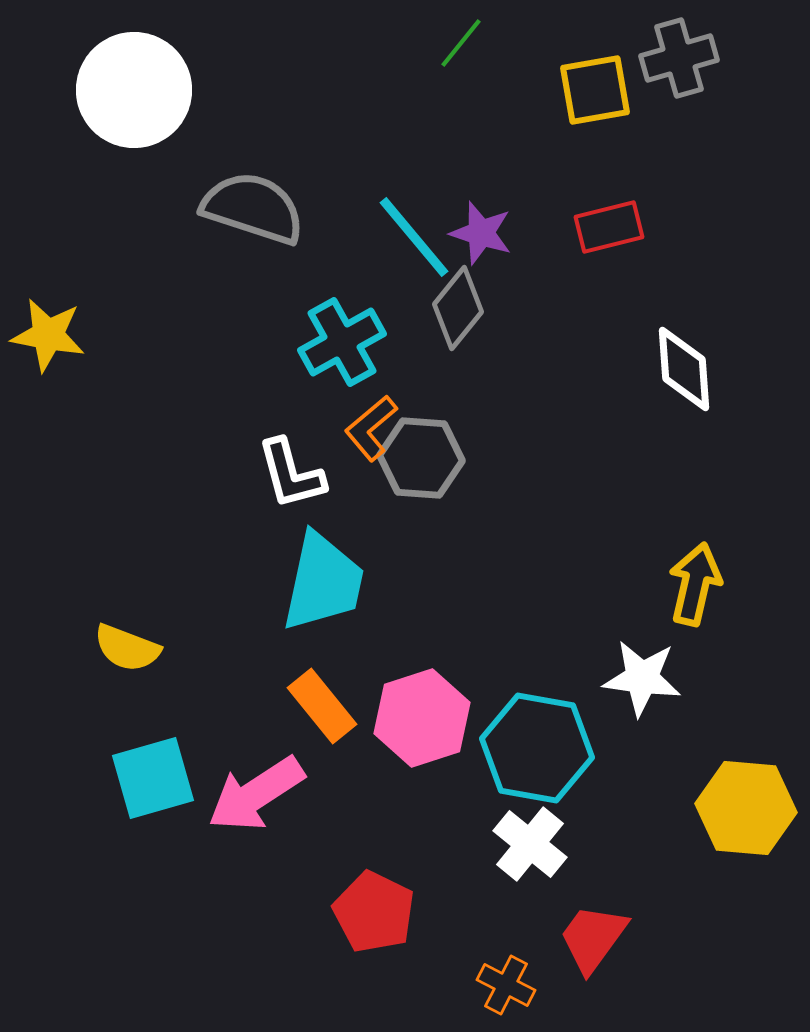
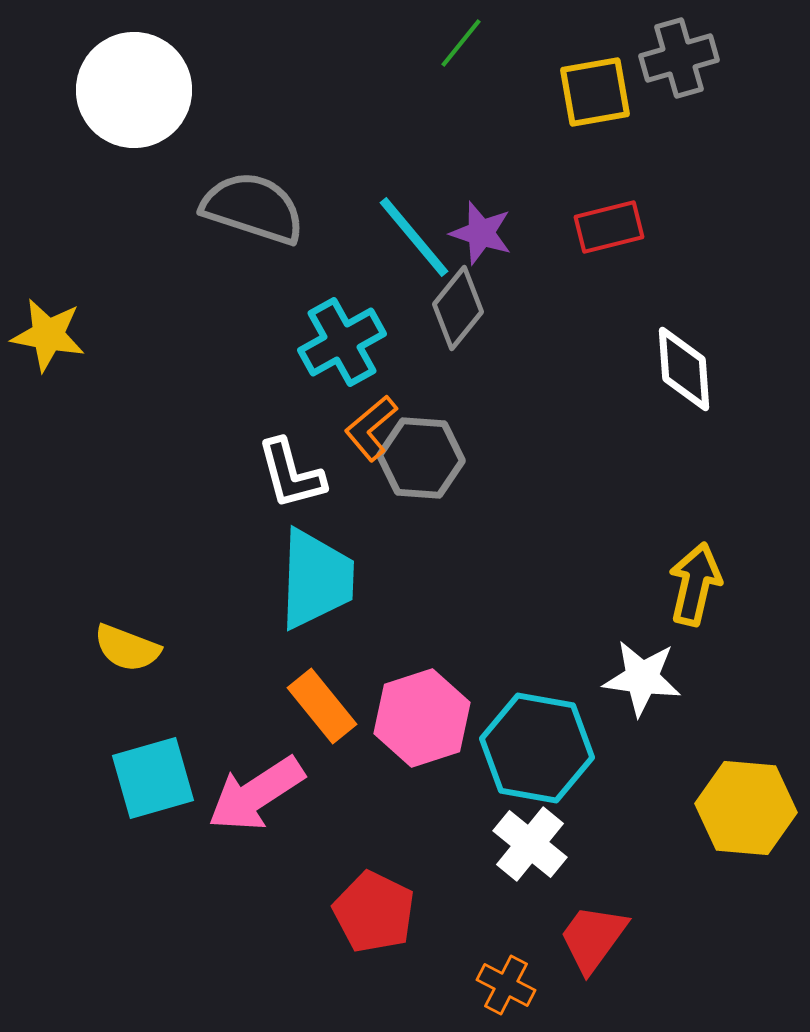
yellow square: moved 2 px down
cyan trapezoid: moved 7 px left, 3 px up; rotated 10 degrees counterclockwise
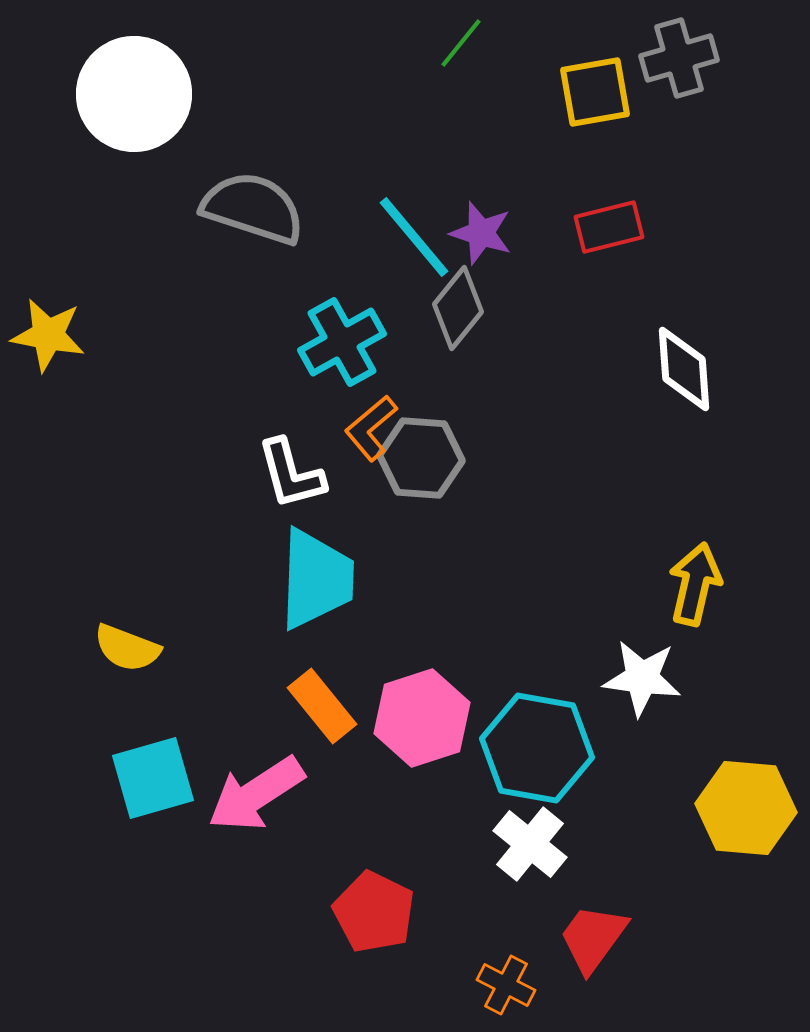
white circle: moved 4 px down
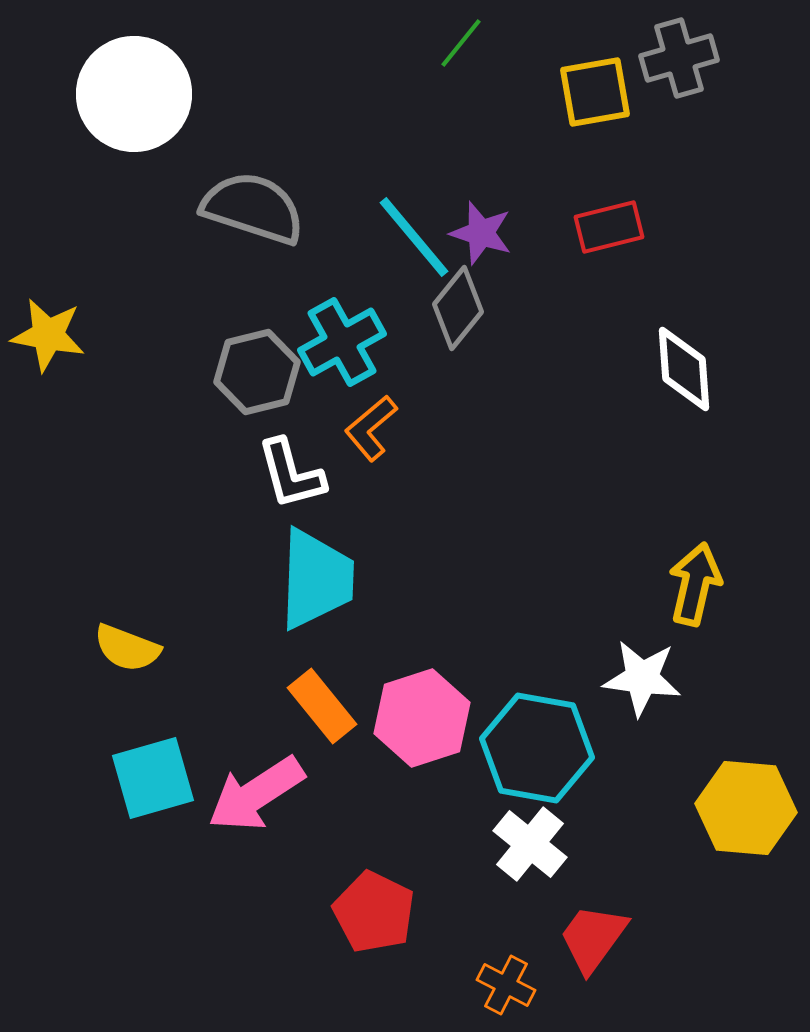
gray hexagon: moved 164 px left, 86 px up; rotated 18 degrees counterclockwise
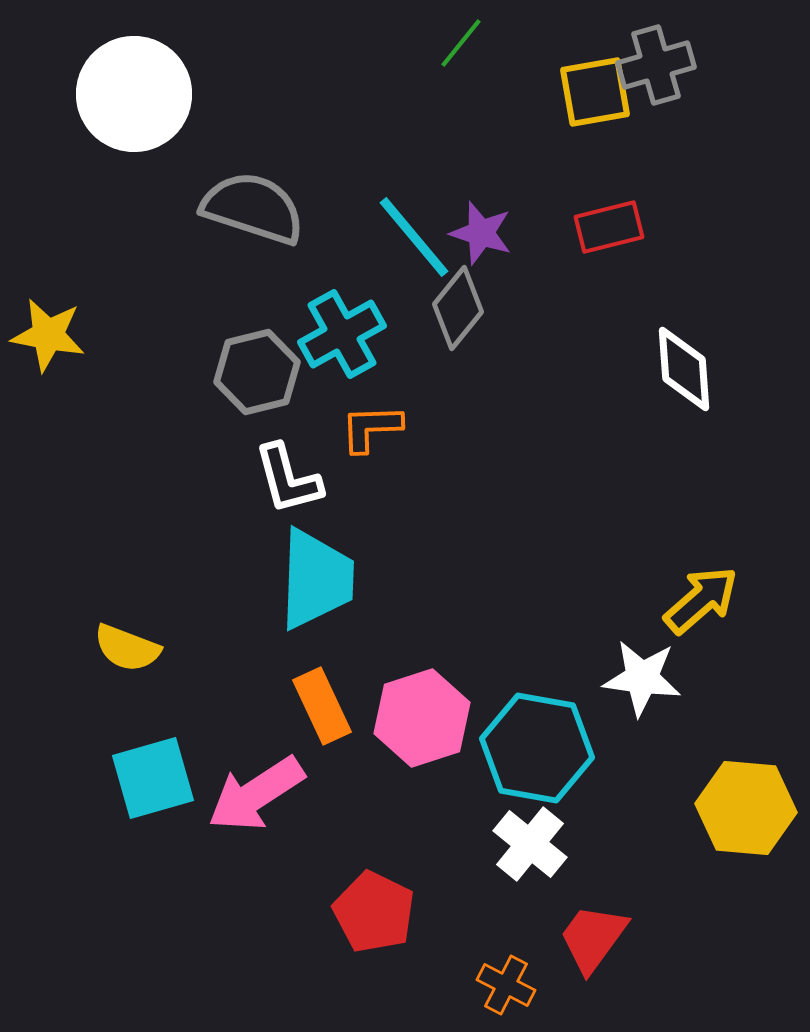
gray cross: moved 23 px left, 7 px down
cyan cross: moved 8 px up
orange L-shape: rotated 38 degrees clockwise
white L-shape: moved 3 px left, 5 px down
yellow arrow: moved 6 px right, 16 px down; rotated 36 degrees clockwise
orange rectangle: rotated 14 degrees clockwise
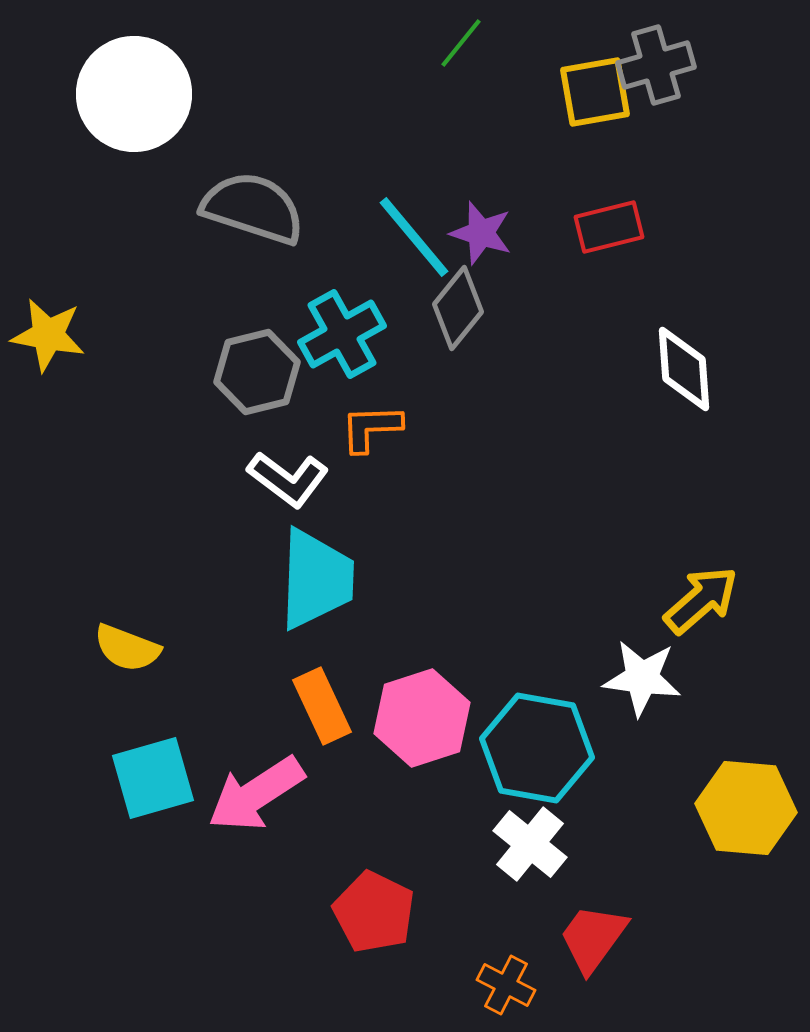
white L-shape: rotated 38 degrees counterclockwise
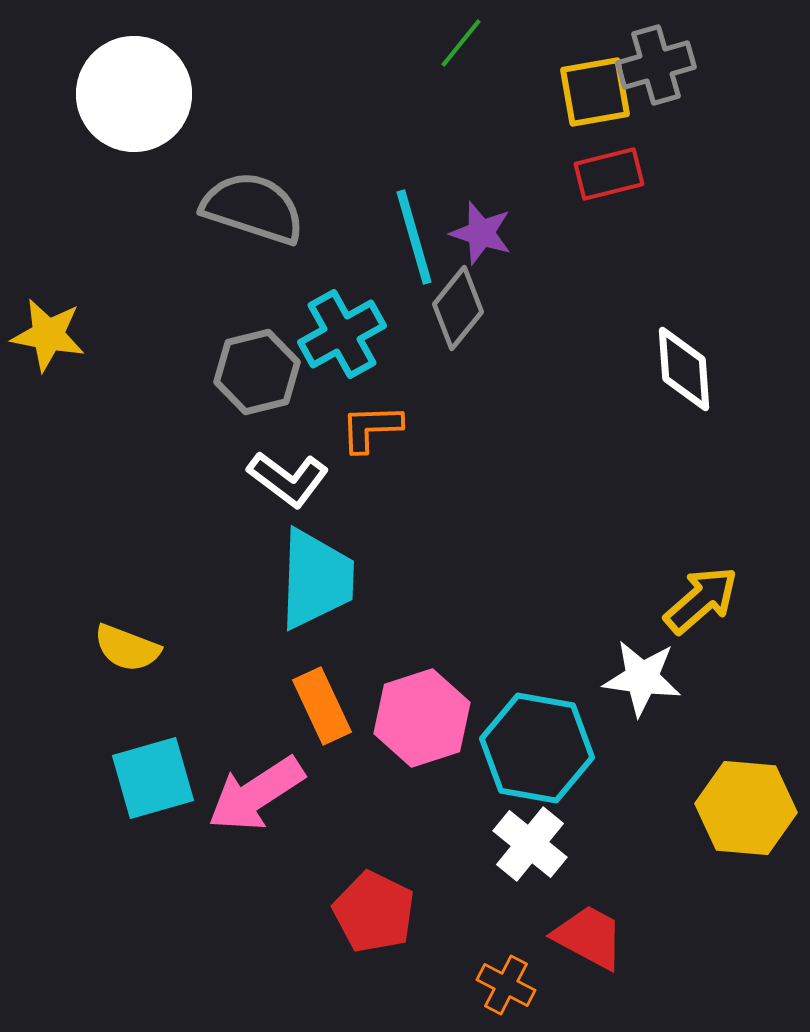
red rectangle: moved 53 px up
cyan line: rotated 24 degrees clockwise
red trapezoid: moved 4 px left, 1 px up; rotated 82 degrees clockwise
